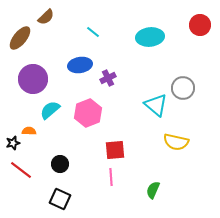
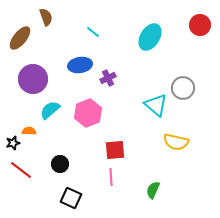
brown semicircle: rotated 66 degrees counterclockwise
cyan ellipse: rotated 52 degrees counterclockwise
black square: moved 11 px right, 1 px up
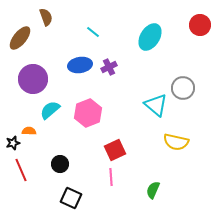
purple cross: moved 1 px right, 11 px up
red square: rotated 20 degrees counterclockwise
red line: rotated 30 degrees clockwise
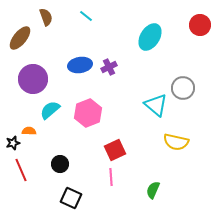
cyan line: moved 7 px left, 16 px up
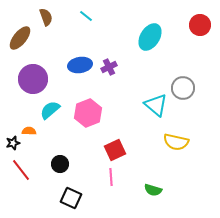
red line: rotated 15 degrees counterclockwise
green semicircle: rotated 96 degrees counterclockwise
